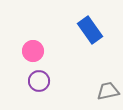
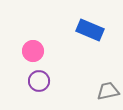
blue rectangle: rotated 32 degrees counterclockwise
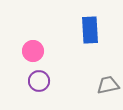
blue rectangle: rotated 64 degrees clockwise
gray trapezoid: moved 6 px up
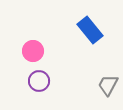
blue rectangle: rotated 36 degrees counterclockwise
gray trapezoid: rotated 50 degrees counterclockwise
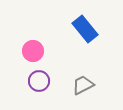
blue rectangle: moved 5 px left, 1 px up
gray trapezoid: moved 25 px left; rotated 35 degrees clockwise
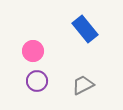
purple circle: moved 2 px left
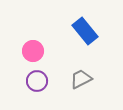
blue rectangle: moved 2 px down
gray trapezoid: moved 2 px left, 6 px up
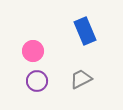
blue rectangle: rotated 16 degrees clockwise
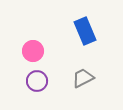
gray trapezoid: moved 2 px right, 1 px up
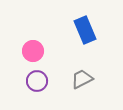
blue rectangle: moved 1 px up
gray trapezoid: moved 1 px left, 1 px down
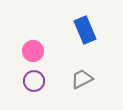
purple circle: moved 3 px left
